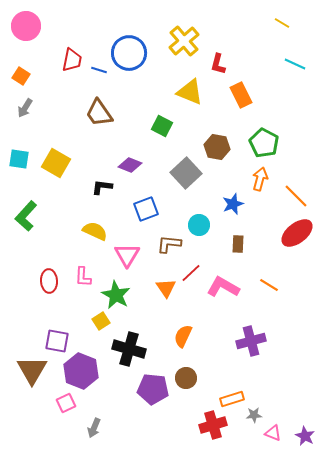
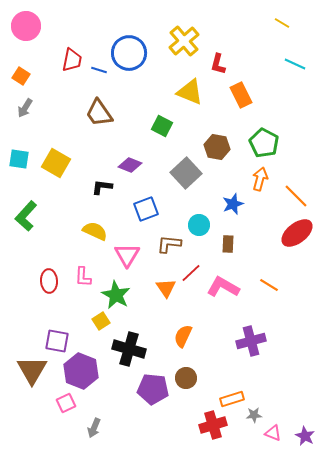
brown rectangle at (238, 244): moved 10 px left
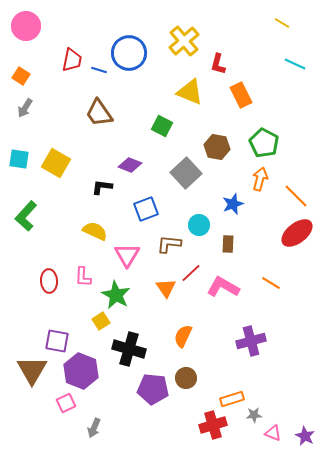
orange line at (269, 285): moved 2 px right, 2 px up
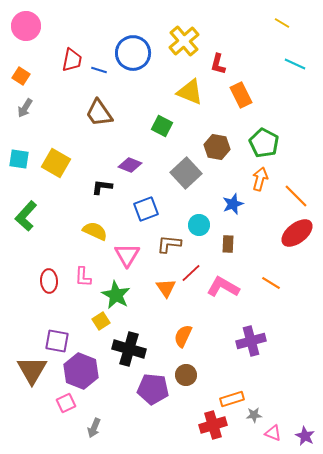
blue circle at (129, 53): moved 4 px right
brown circle at (186, 378): moved 3 px up
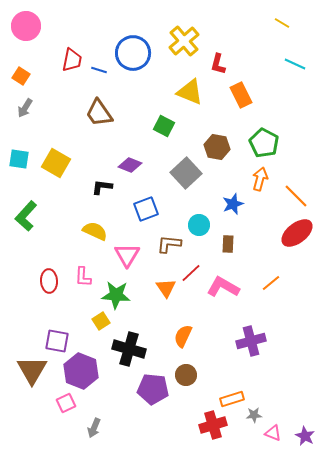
green square at (162, 126): moved 2 px right
orange line at (271, 283): rotated 72 degrees counterclockwise
green star at (116, 295): rotated 24 degrees counterclockwise
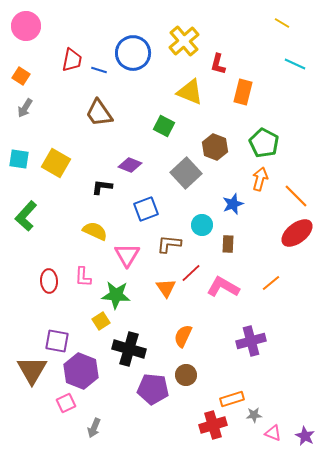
orange rectangle at (241, 95): moved 2 px right, 3 px up; rotated 40 degrees clockwise
brown hexagon at (217, 147): moved 2 px left; rotated 10 degrees clockwise
cyan circle at (199, 225): moved 3 px right
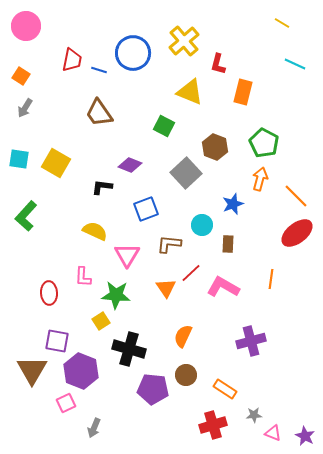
red ellipse at (49, 281): moved 12 px down
orange line at (271, 283): moved 4 px up; rotated 42 degrees counterclockwise
orange rectangle at (232, 399): moved 7 px left, 10 px up; rotated 50 degrees clockwise
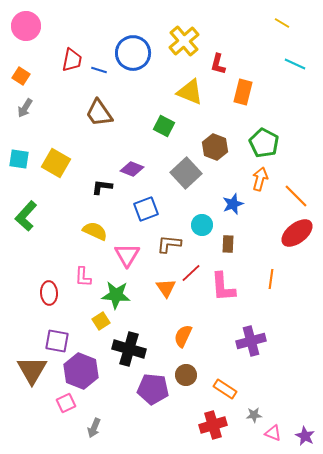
purple diamond at (130, 165): moved 2 px right, 4 px down
pink L-shape at (223, 287): rotated 124 degrees counterclockwise
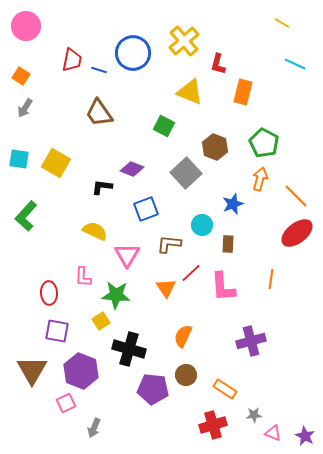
purple square at (57, 341): moved 10 px up
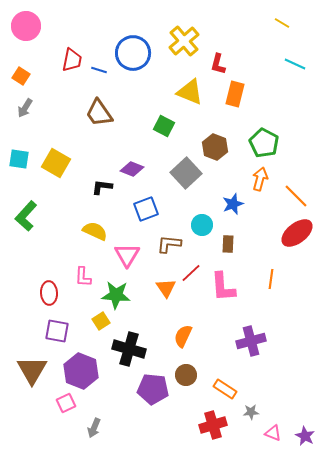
orange rectangle at (243, 92): moved 8 px left, 2 px down
gray star at (254, 415): moved 3 px left, 3 px up
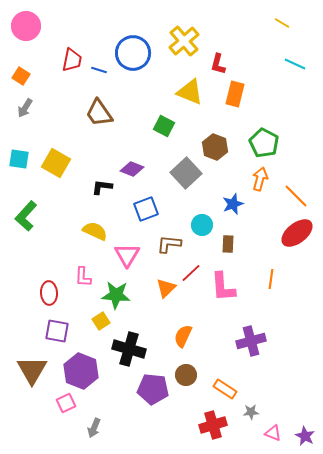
orange triangle at (166, 288): rotated 20 degrees clockwise
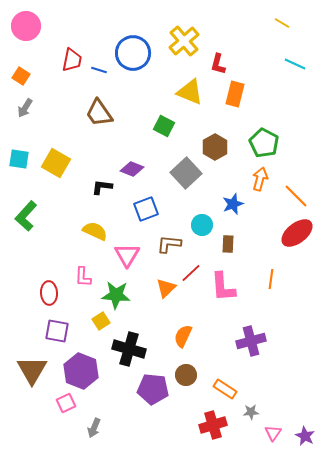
brown hexagon at (215, 147): rotated 10 degrees clockwise
pink triangle at (273, 433): rotated 42 degrees clockwise
